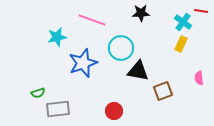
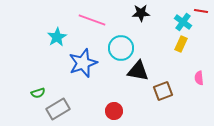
cyan star: rotated 18 degrees counterclockwise
gray rectangle: rotated 25 degrees counterclockwise
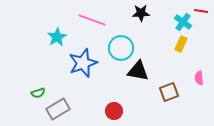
brown square: moved 6 px right, 1 px down
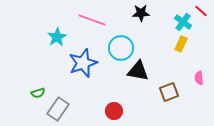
red line: rotated 32 degrees clockwise
gray rectangle: rotated 25 degrees counterclockwise
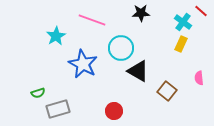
cyan star: moved 1 px left, 1 px up
blue star: moved 1 px down; rotated 24 degrees counterclockwise
black triangle: rotated 20 degrees clockwise
brown square: moved 2 px left, 1 px up; rotated 30 degrees counterclockwise
gray rectangle: rotated 40 degrees clockwise
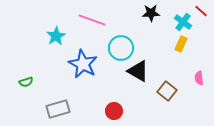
black star: moved 10 px right
green semicircle: moved 12 px left, 11 px up
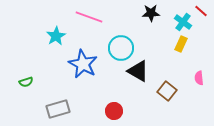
pink line: moved 3 px left, 3 px up
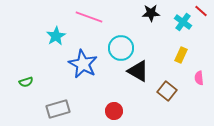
yellow rectangle: moved 11 px down
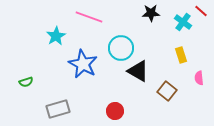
yellow rectangle: rotated 42 degrees counterclockwise
red circle: moved 1 px right
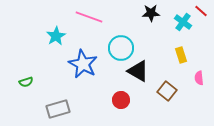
red circle: moved 6 px right, 11 px up
